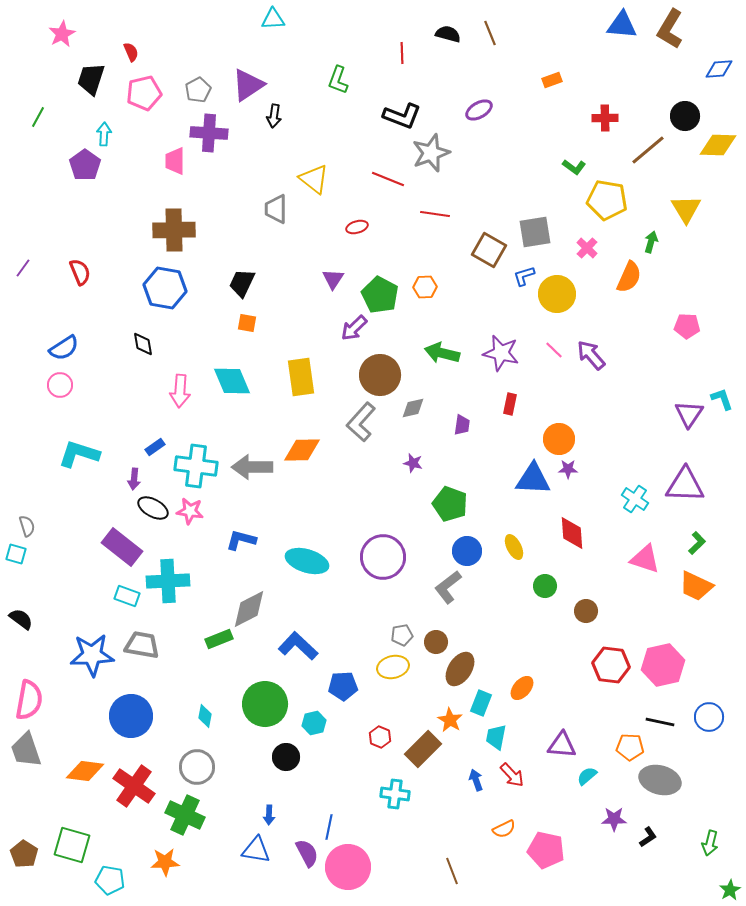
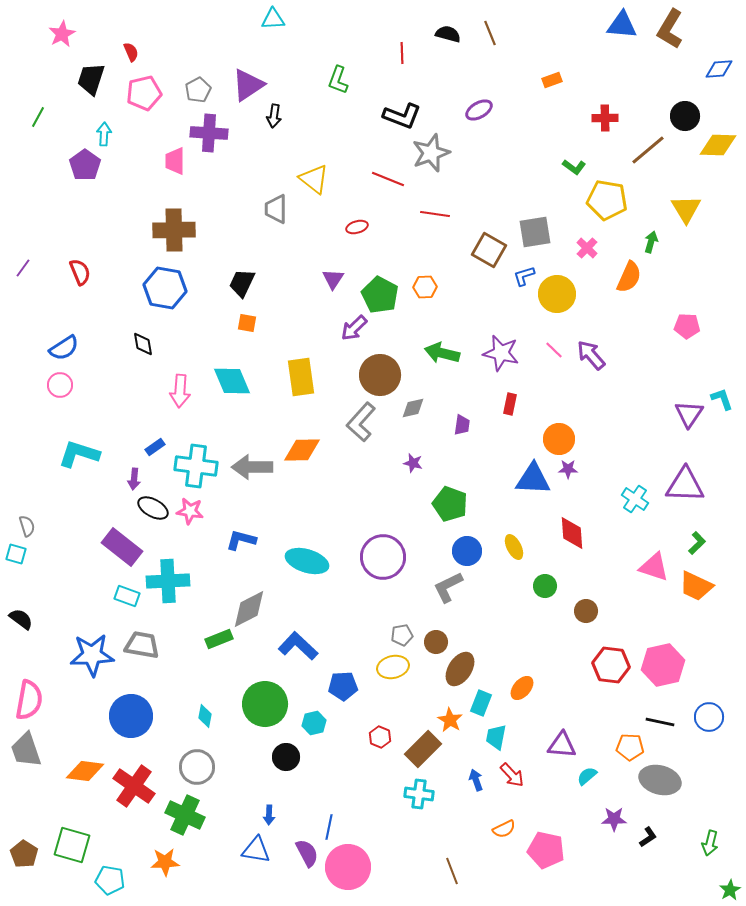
pink triangle at (645, 559): moved 9 px right, 8 px down
gray L-shape at (448, 587): rotated 12 degrees clockwise
cyan cross at (395, 794): moved 24 px right
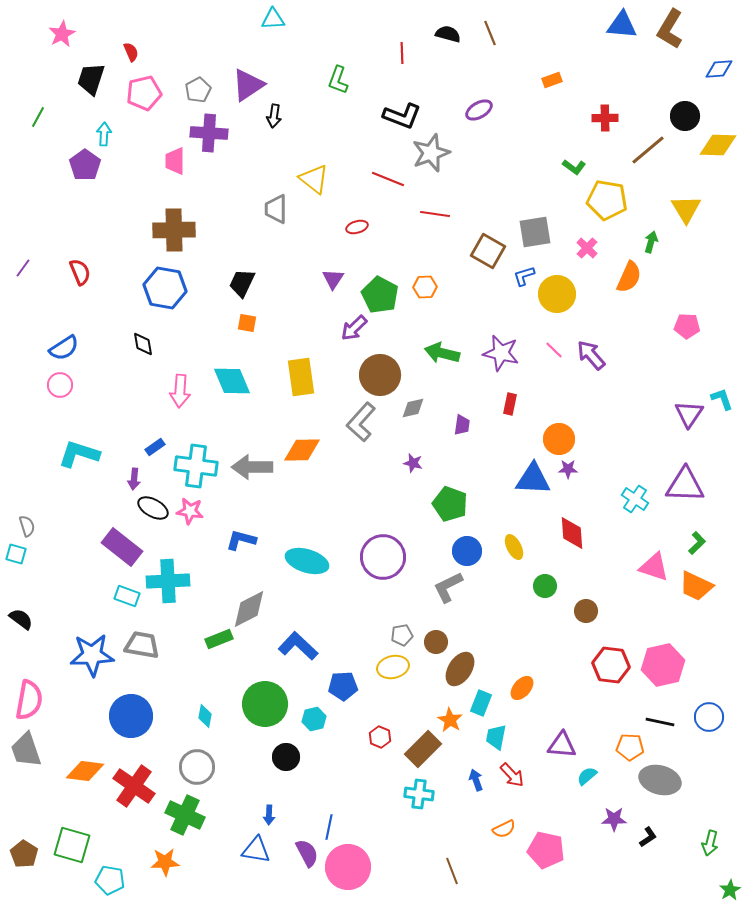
brown square at (489, 250): moved 1 px left, 1 px down
cyan hexagon at (314, 723): moved 4 px up
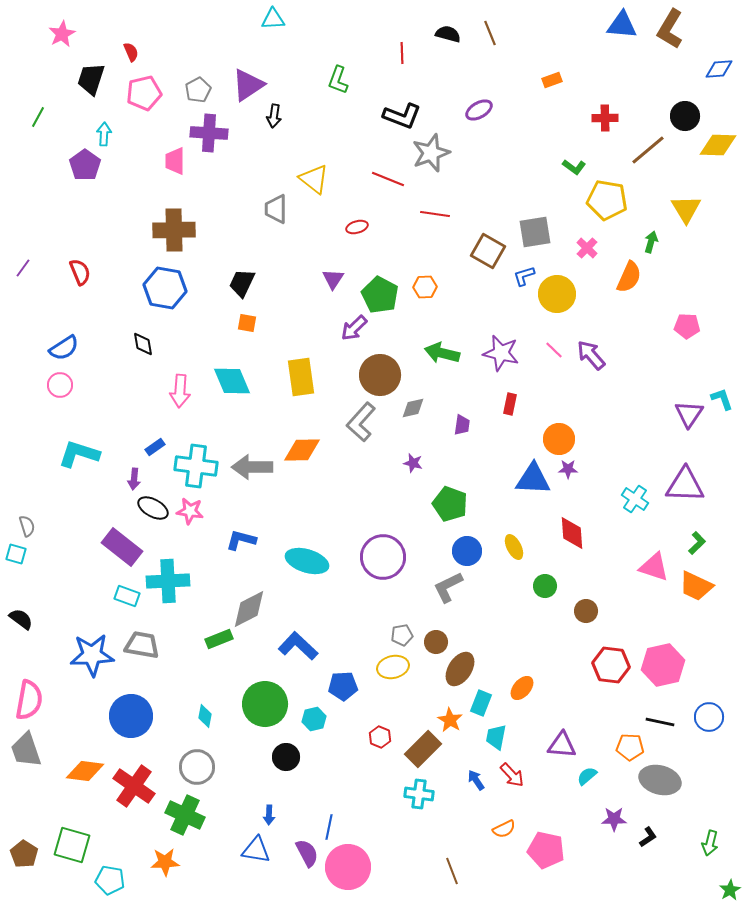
blue arrow at (476, 780): rotated 15 degrees counterclockwise
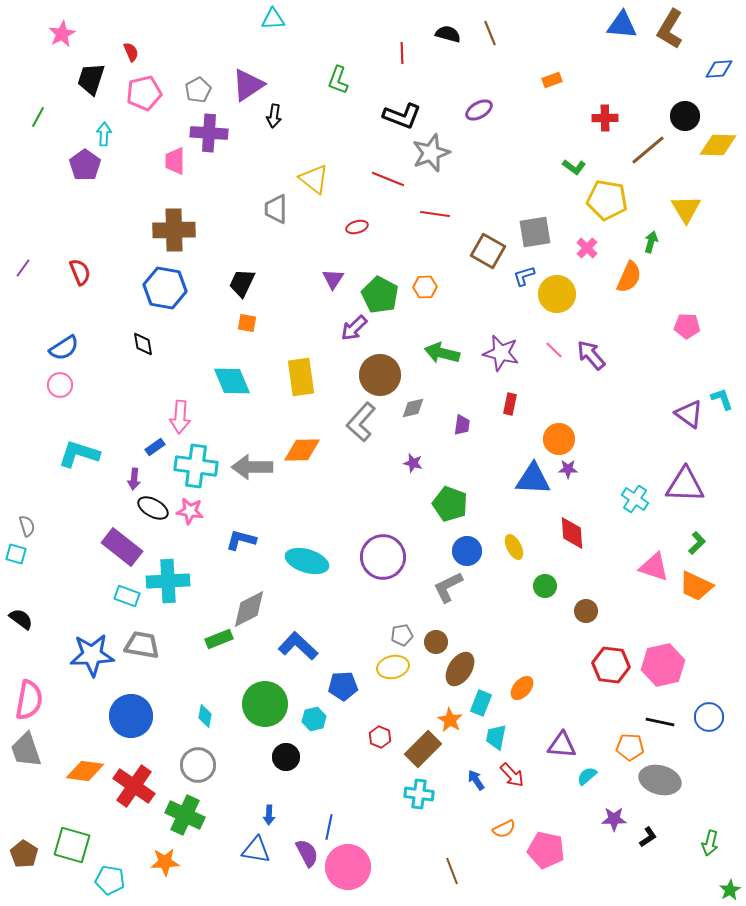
pink arrow at (180, 391): moved 26 px down
purple triangle at (689, 414): rotated 28 degrees counterclockwise
gray circle at (197, 767): moved 1 px right, 2 px up
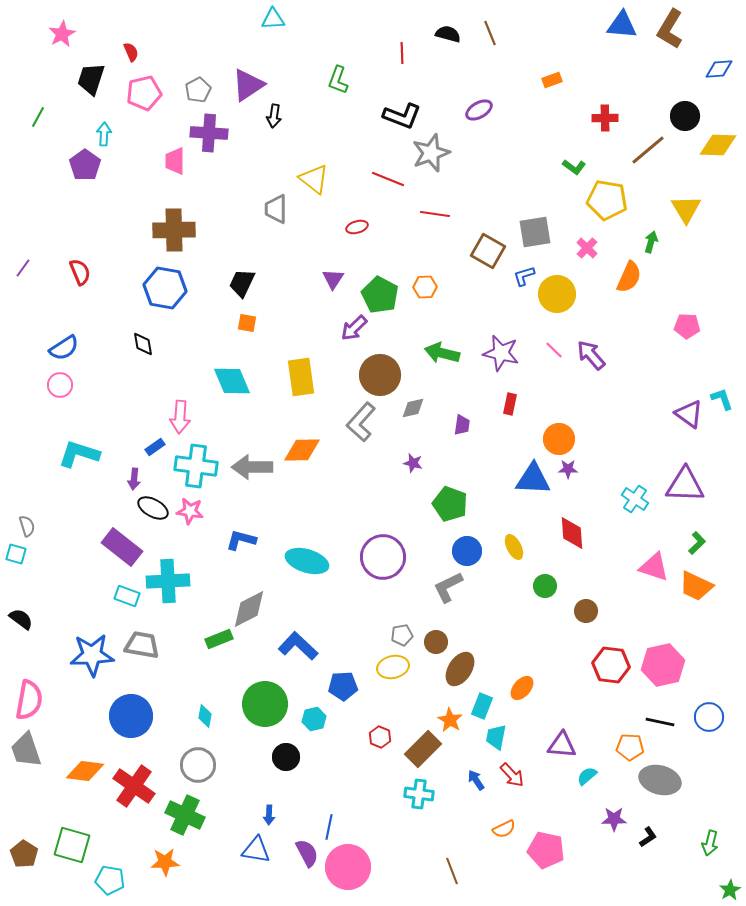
cyan rectangle at (481, 703): moved 1 px right, 3 px down
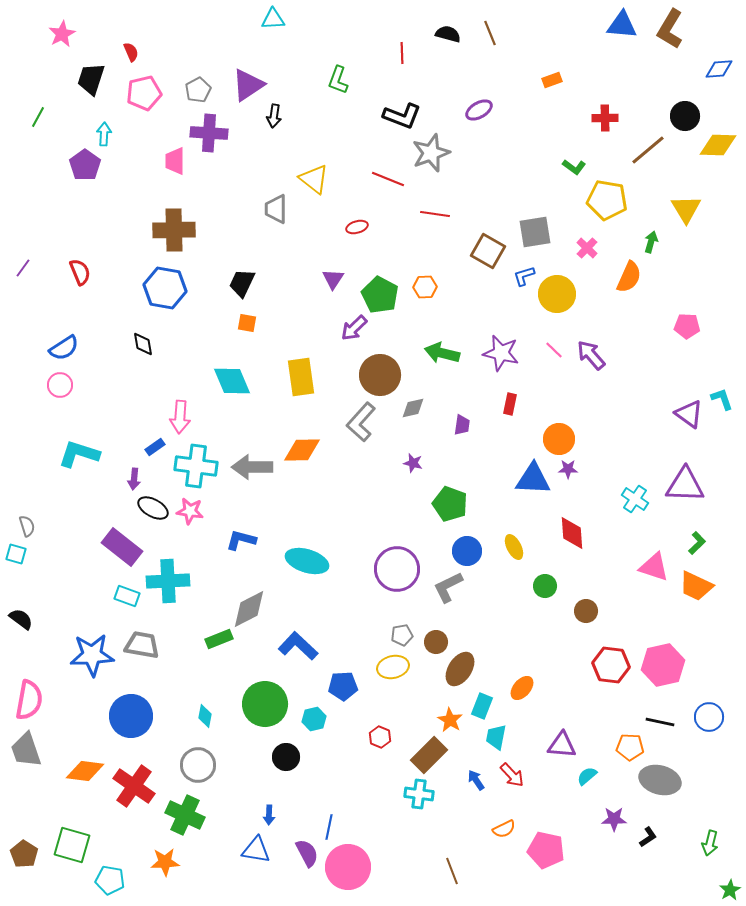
purple circle at (383, 557): moved 14 px right, 12 px down
brown rectangle at (423, 749): moved 6 px right, 6 px down
